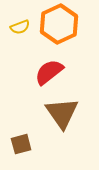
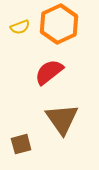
brown triangle: moved 6 px down
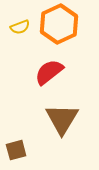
brown triangle: rotated 6 degrees clockwise
brown square: moved 5 px left, 6 px down
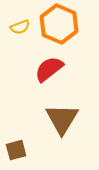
orange hexagon: rotated 12 degrees counterclockwise
red semicircle: moved 3 px up
